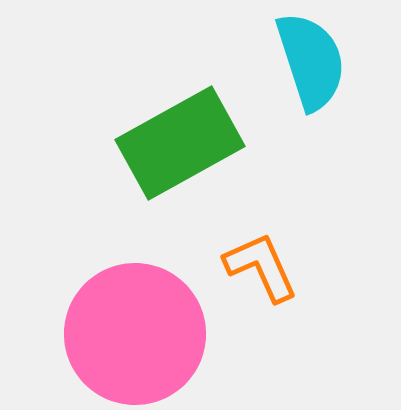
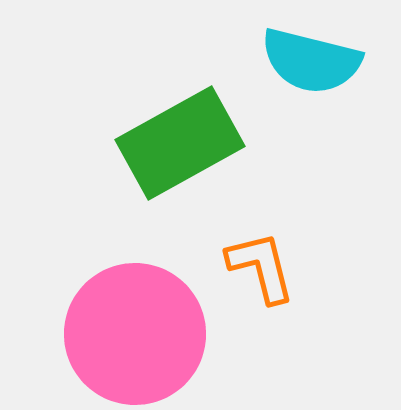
cyan semicircle: rotated 122 degrees clockwise
orange L-shape: rotated 10 degrees clockwise
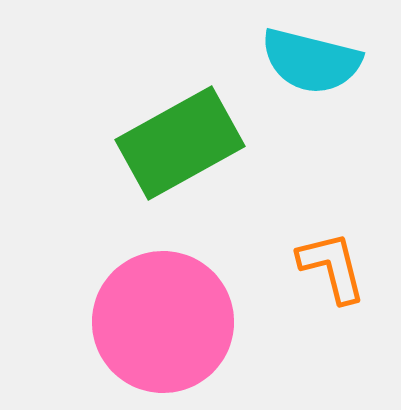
orange L-shape: moved 71 px right
pink circle: moved 28 px right, 12 px up
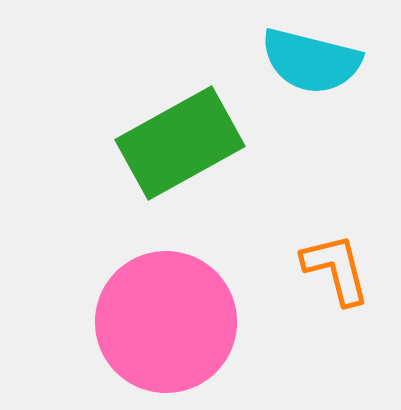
orange L-shape: moved 4 px right, 2 px down
pink circle: moved 3 px right
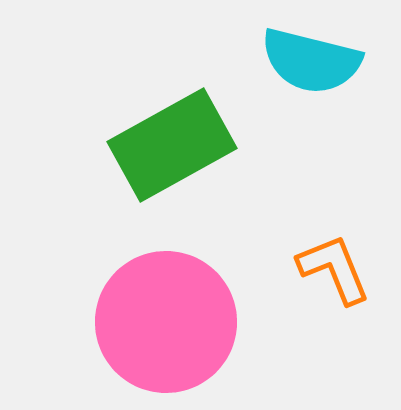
green rectangle: moved 8 px left, 2 px down
orange L-shape: moved 2 px left; rotated 8 degrees counterclockwise
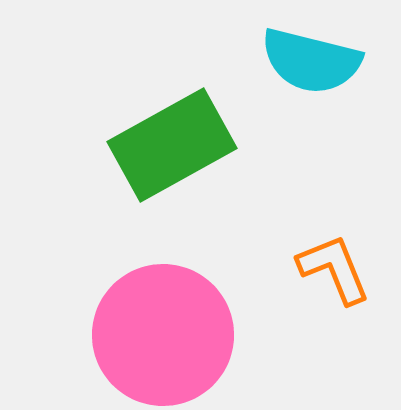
pink circle: moved 3 px left, 13 px down
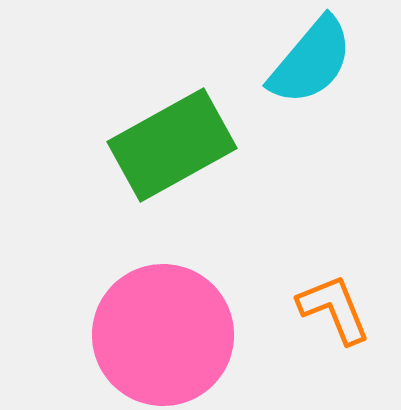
cyan semicircle: rotated 64 degrees counterclockwise
orange L-shape: moved 40 px down
